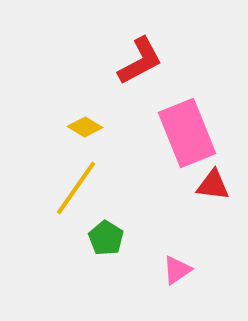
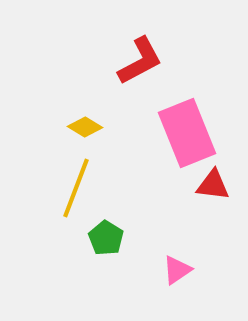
yellow line: rotated 14 degrees counterclockwise
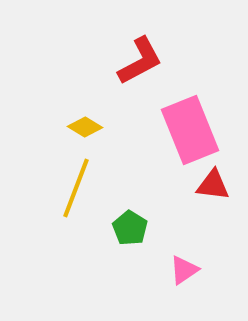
pink rectangle: moved 3 px right, 3 px up
green pentagon: moved 24 px right, 10 px up
pink triangle: moved 7 px right
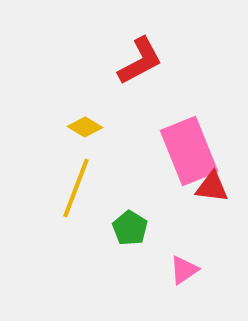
pink rectangle: moved 1 px left, 21 px down
red triangle: moved 1 px left, 2 px down
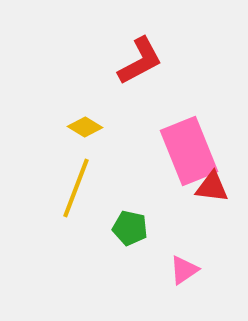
green pentagon: rotated 20 degrees counterclockwise
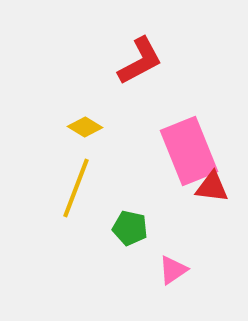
pink triangle: moved 11 px left
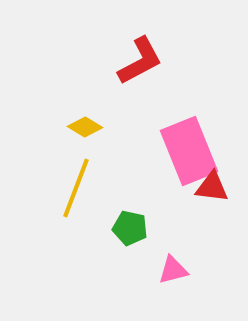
pink triangle: rotated 20 degrees clockwise
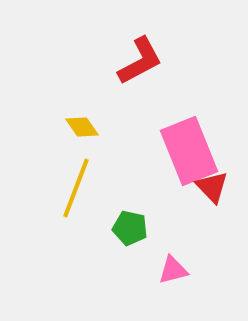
yellow diamond: moved 3 px left; rotated 24 degrees clockwise
red triangle: rotated 39 degrees clockwise
